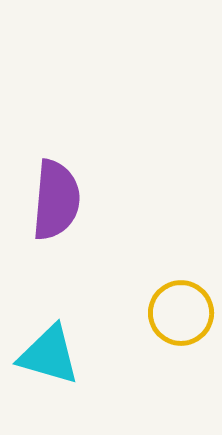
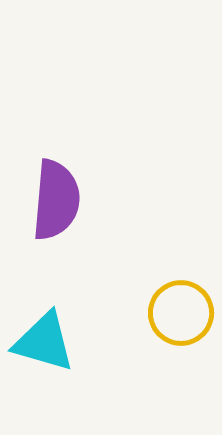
cyan triangle: moved 5 px left, 13 px up
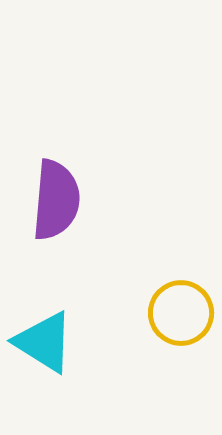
cyan triangle: rotated 16 degrees clockwise
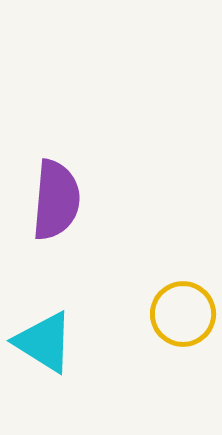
yellow circle: moved 2 px right, 1 px down
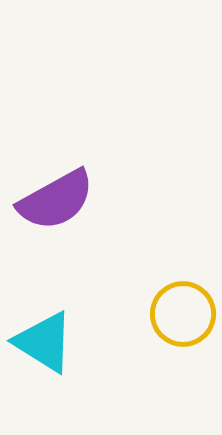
purple semicircle: rotated 56 degrees clockwise
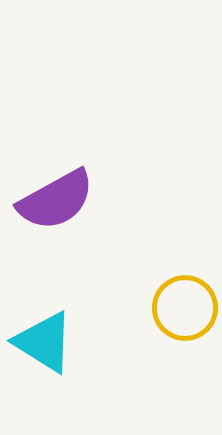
yellow circle: moved 2 px right, 6 px up
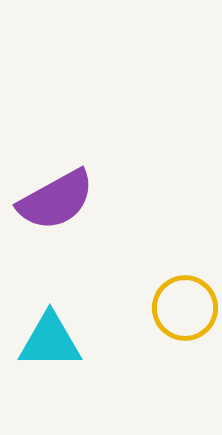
cyan triangle: moved 6 px right, 1 px up; rotated 32 degrees counterclockwise
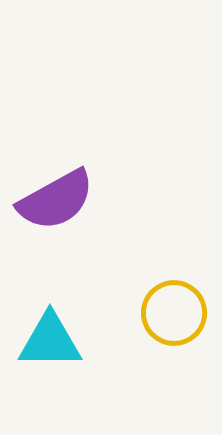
yellow circle: moved 11 px left, 5 px down
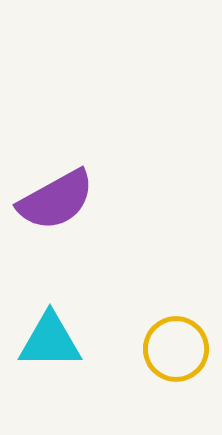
yellow circle: moved 2 px right, 36 px down
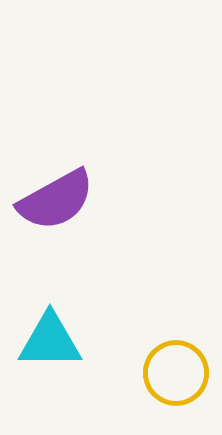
yellow circle: moved 24 px down
